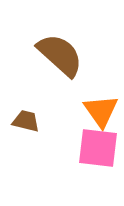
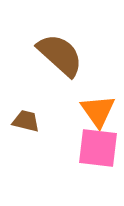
orange triangle: moved 3 px left
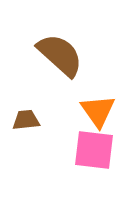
brown trapezoid: moved 1 px up; rotated 20 degrees counterclockwise
pink square: moved 4 px left, 2 px down
